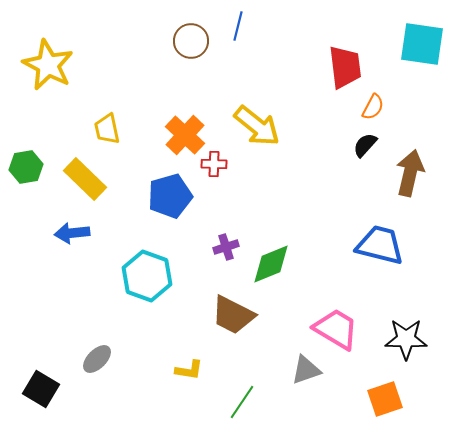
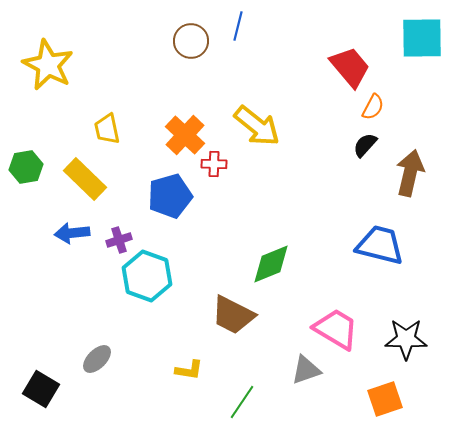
cyan square: moved 6 px up; rotated 9 degrees counterclockwise
red trapezoid: moved 5 px right; rotated 33 degrees counterclockwise
purple cross: moved 107 px left, 7 px up
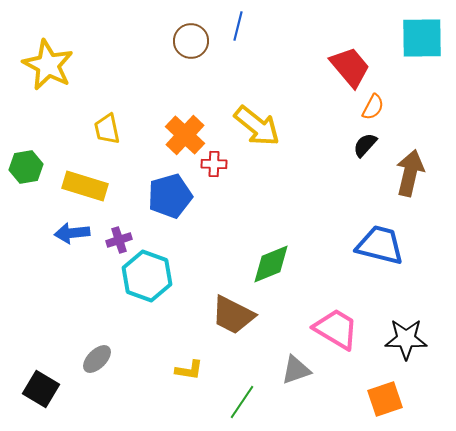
yellow rectangle: moved 7 px down; rotated 27 degrees counterclockwise
gray triangle: moved 10 px left
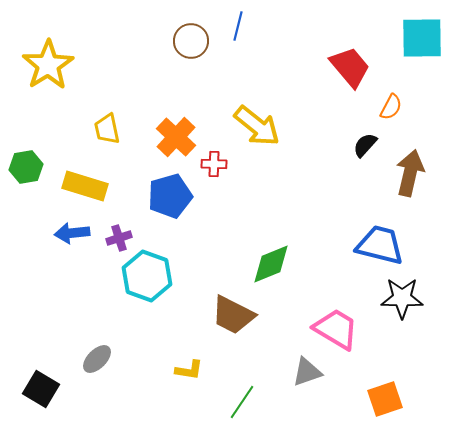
yellow star: rotated 12 degrees clockwise
orange semicircle: moved 18 px right
orange cross: moved 9 px left, 2 px down
purple cross: moved 2 px up
black star: moved 4 px left, 41 px up
gray triangle: moved 11 px right, 2 px down
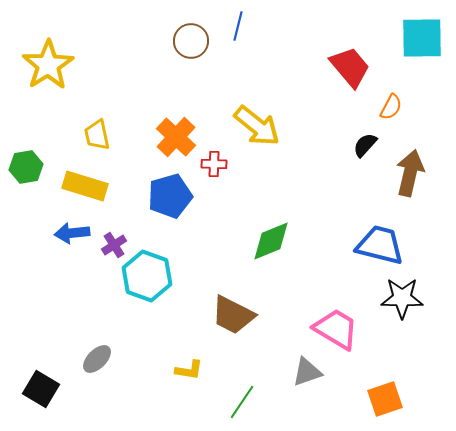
yellow trapezoid: moved 10 px left, 6 px down
purple cross: moved 5 px left, 7 px down; rotated 15 degrees counterclockwise
green diamond: moved 23 px up
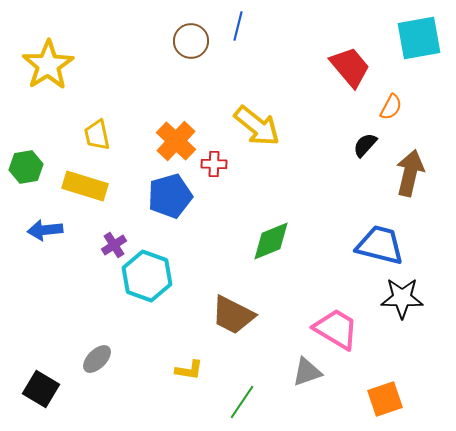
cyan square: moved 3 px left; rotated 9 degrees counterclockwise
orange cross: moved 4 px down
blue arrow: moved 27 px left, 3 px up
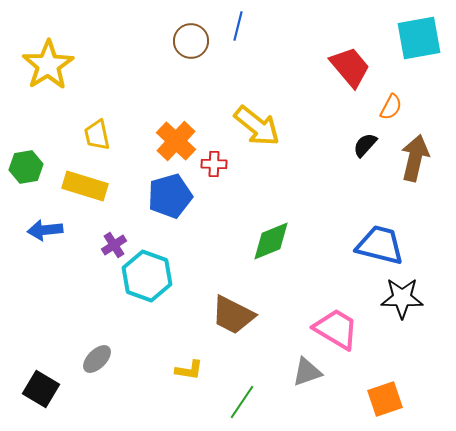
brown arrow: moved 5 px right, 15 px up
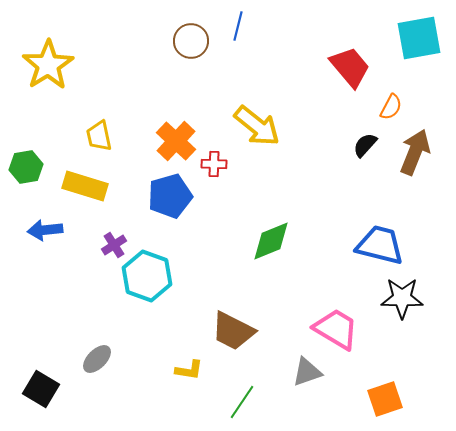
yellow trapezoid: moved 2 px right, 1 px down
brown arrow: moved 6 px up; rotated 9 degrees clockwise
brown trapezoid: moved 16 px down
